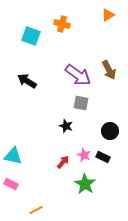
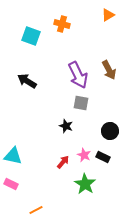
purple arrow: rotated 28 degrees clockwise
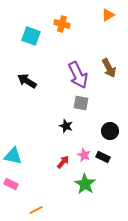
brown arrow: moved 2 px up
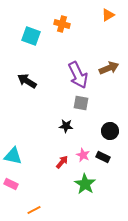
brown arrow: rotated 84 degrees counterclockwise
black star: rotated 16 degrees counterclockwise
pink star: moved 1 px left
red arrow: moved 1 px left
orange line: moved 2 px left
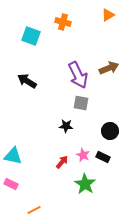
orange cross: moved 1 px right, 2 px up
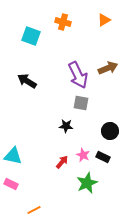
orange triangle: moved 4 px left, 5 px down
brown arrow: moved 1 px left
green star: moved 2 px right, 1 px up; rotated 15 degrees clockwise
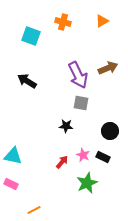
orange triangle: moved 2 px left, 1 px down
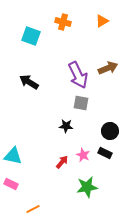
black arrow: moved 2 px right, 1 px down
black rectangle: moved 2 px right, 4 px up
green star: moved 4 px down; rotated 15 degrees clockwise
orange line: moved 1 px left, 1 px up
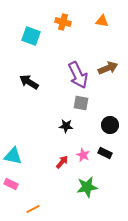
orange triangle: rotated 40 degrees clockwise
black circle: moved 6 px up
